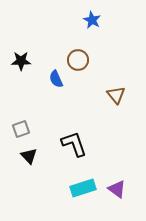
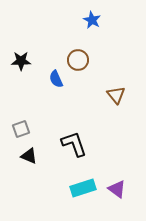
black triangle: rotated 24 degrees counterclockwise
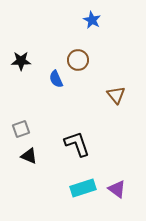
black L-shape: moved 3 px right
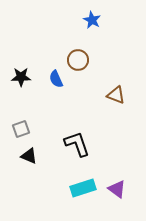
black star: moved 16 px down
brown triangle: rotated 30 degrees counterclockwise
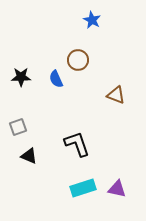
gray square: moved 3 px left, 2 px up
purple triangle: rotated 24 degrees counterclockwise
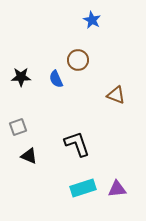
purple triangle: rotated 18 degrees counterclockwise
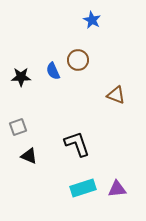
blue semicircle: moved 3 px left, 8 px up
